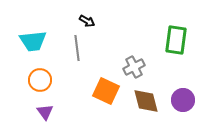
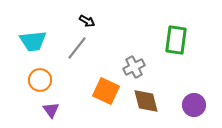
gray line: rotated 45 degrees clockwise
purple circle: moved 11 px right, 5 px down
purple triangle: moved 6 px right, 2 px up
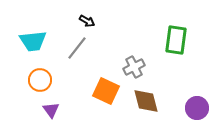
purple circle: moved 3 px right, 3 px down
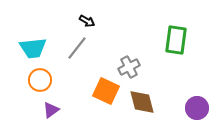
cyan trapezoid: moved 7 px down
gray cross: moved 5 px left
brown diamond: moved 4 px left, 1 px down
purple triangle: rotated 30 degrees clockwise
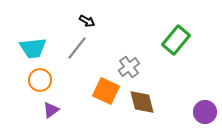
green rectangle: rotated 32 degrees clockwise
gray cross: rotated 10 degrees counterclockwise
purple circle: moved 8 px right, 4 px down
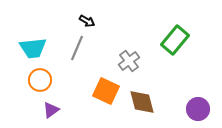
green rectangle: moved 1 px left
gray line: rotated 15 degrees counterclockwise
gray cross: moved 6 px up
purple circle: moved 7 px left, 3 px up
